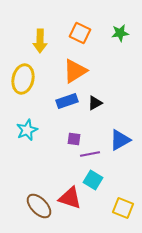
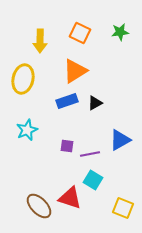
green star: moved 1 px up
purple square: moved 7 px left, 7 px down
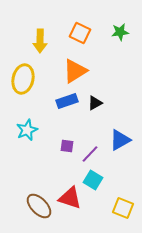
purple line: rotated 36 degrees counterclockwise
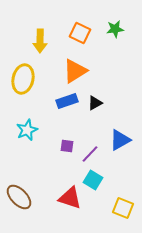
green star: moved 5 px left, 3 px up
brown ellipse: moved 20 px left, 9 px up
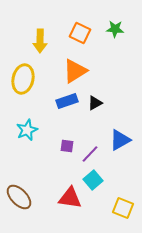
green star: rotated 12 degrees clockwise
cyan square: rotated 18 degrees clockwise
red triangle: rotated 10 degrees counterclockwise
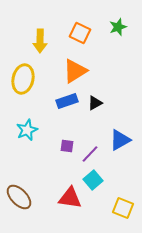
green star: moved 3 px right, 2 px up; rotated 24 degrees counterclockwise
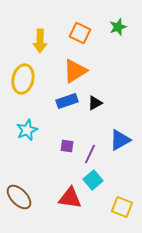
purple line: rotated 18 degrees counterclockwise
yellow square: moved 1 px left, 1 px up
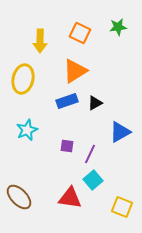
green star: rotated 12 degrees clockwise
blue triangle: moved 8 px up
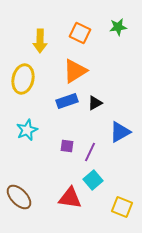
purple line: moved 2 px up
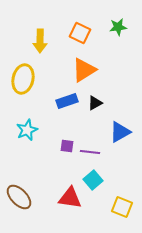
orange triangle: moved 9 px right, 1 px up
purple line: rotated 72 degrees clockwise
